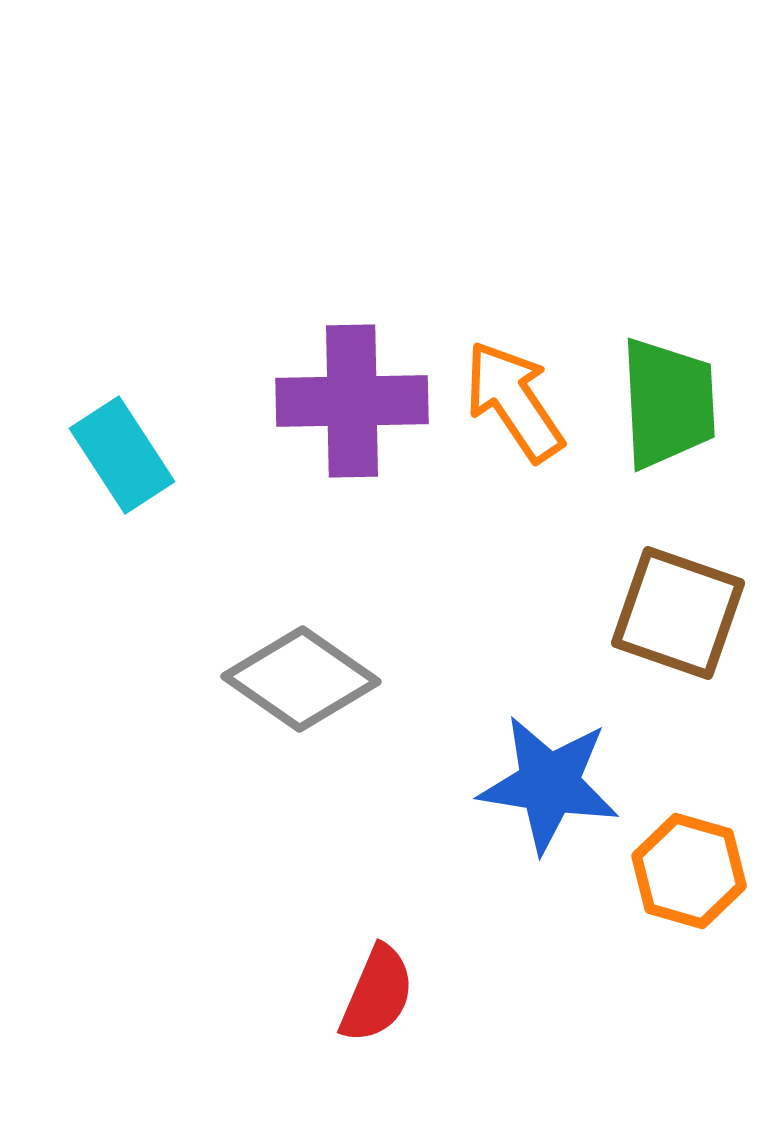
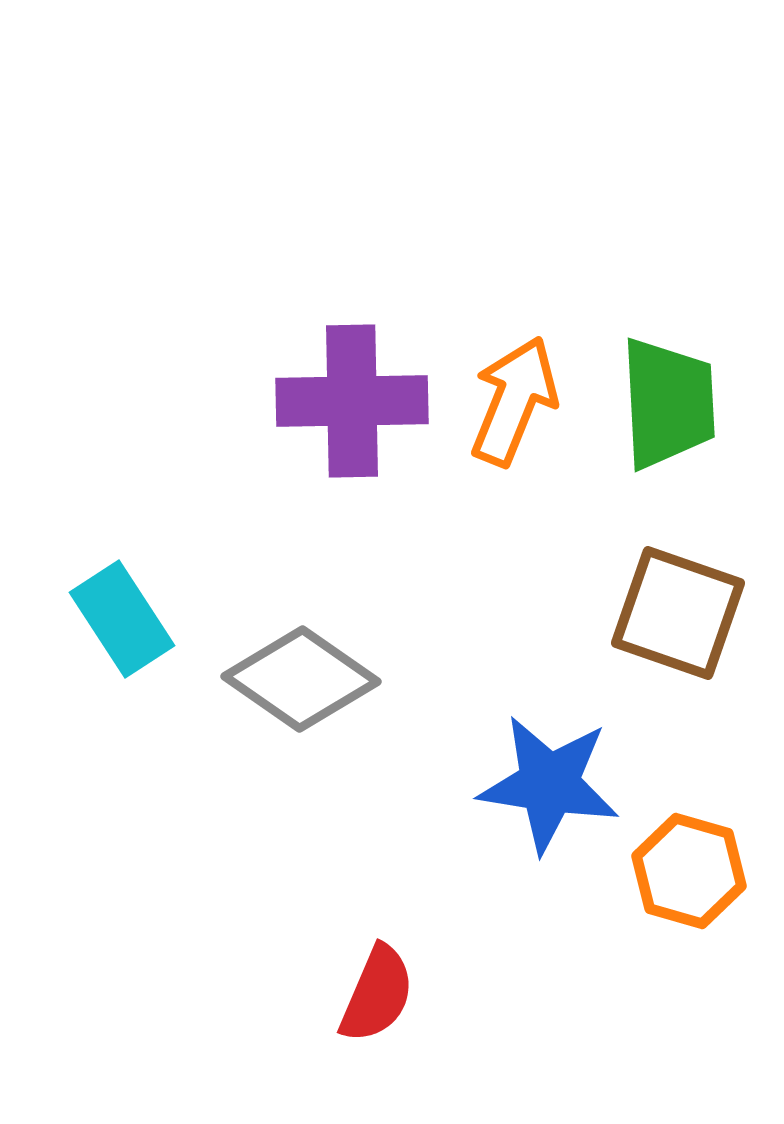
orange arrow: rotated 56 degrees clockwise
cyan rectangle: moved 164 px down
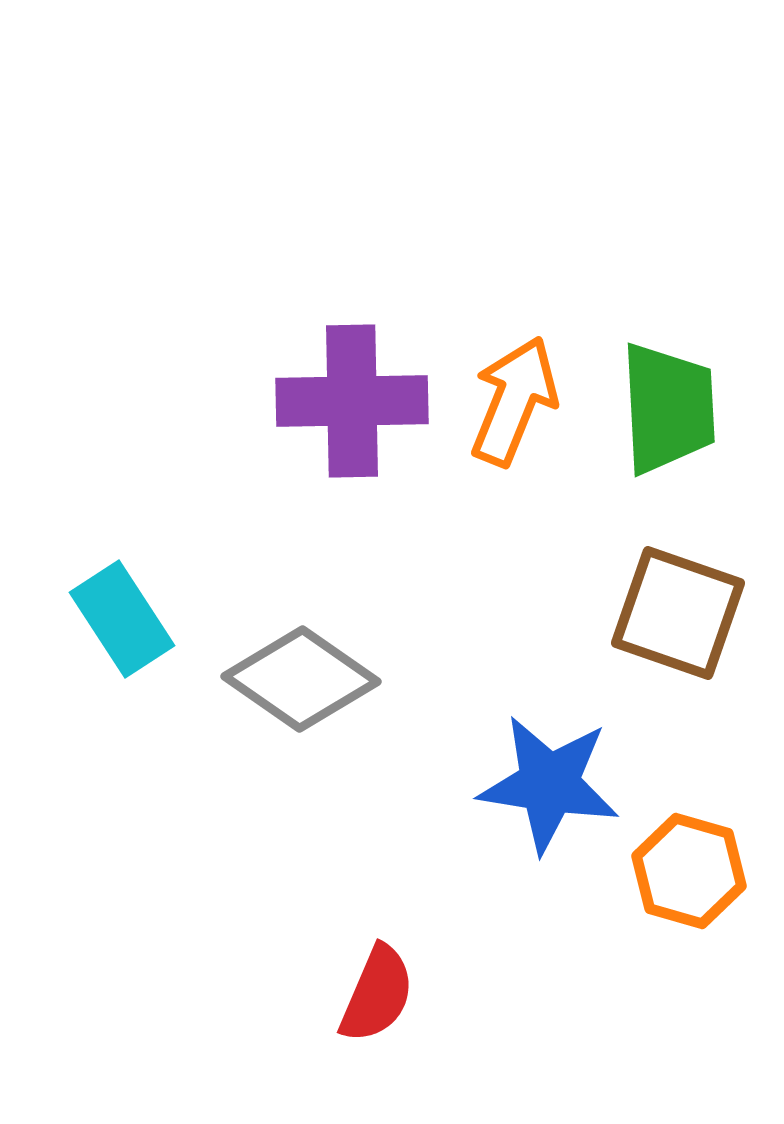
green trapezoid: moved 5 px down
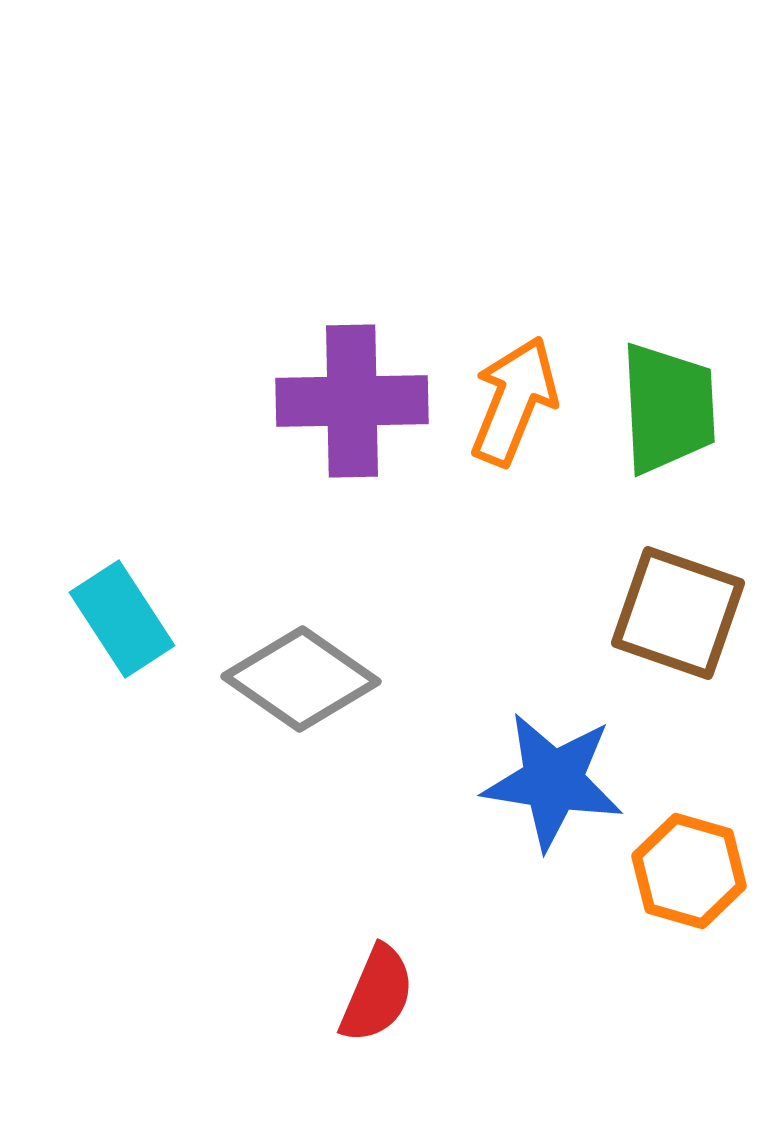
blue star: moved 4 px right, 3 px up
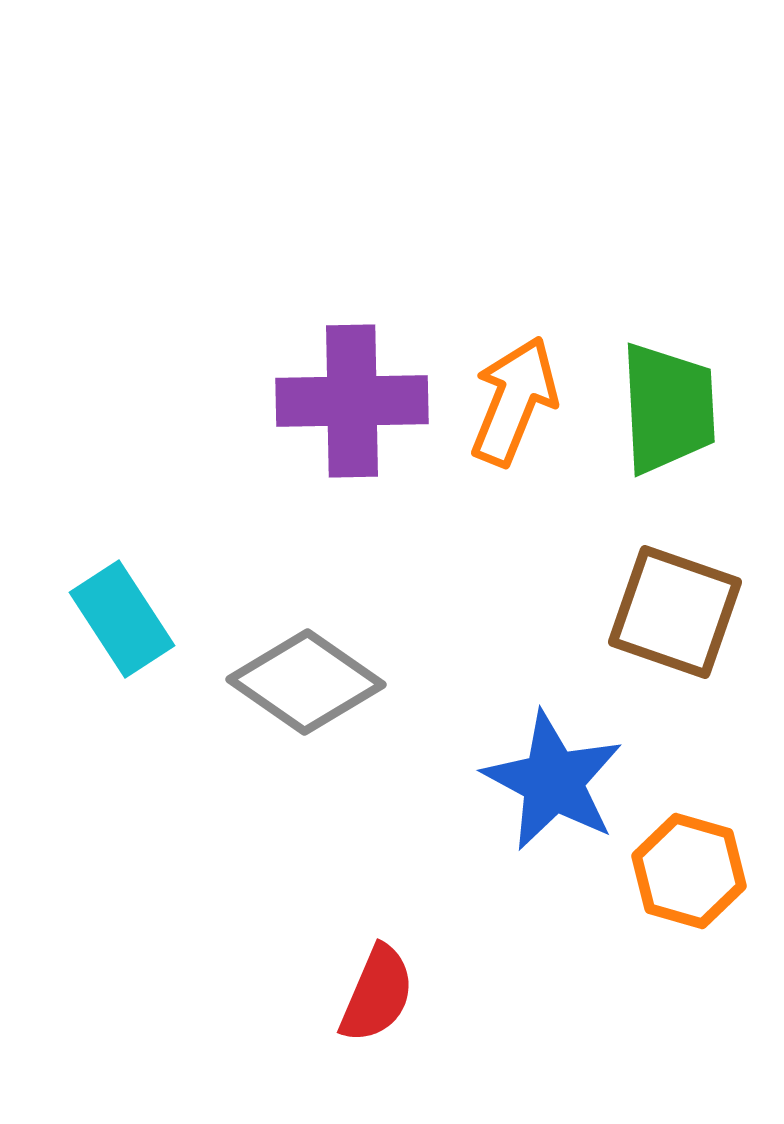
brown square: moved 3 px left, 1 px up
gray diamond: moved 5 px right, 3 px down
blue star: rotated 19 degrees clockwise
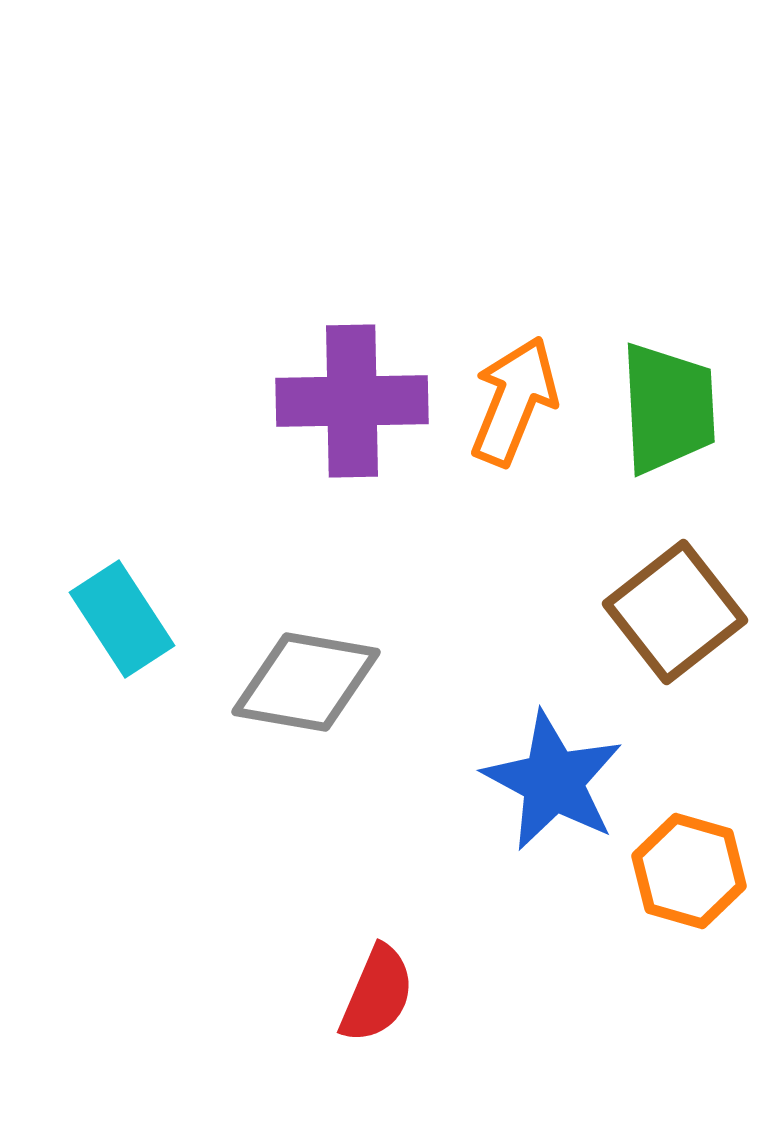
brown square: rotated 33 degrees clockwise
gray diamond: rotated 25 degrees counterclockwise
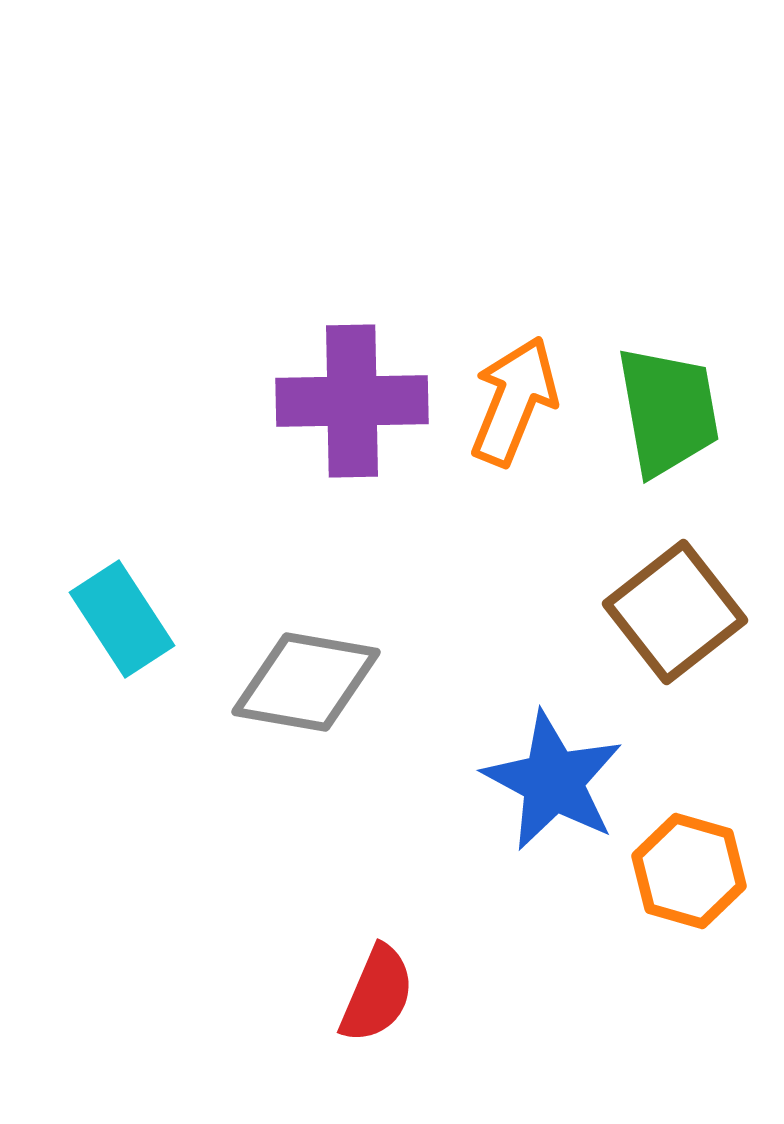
green trapezoid: moved 3 px down; rotated 7 degrees counterclockwise
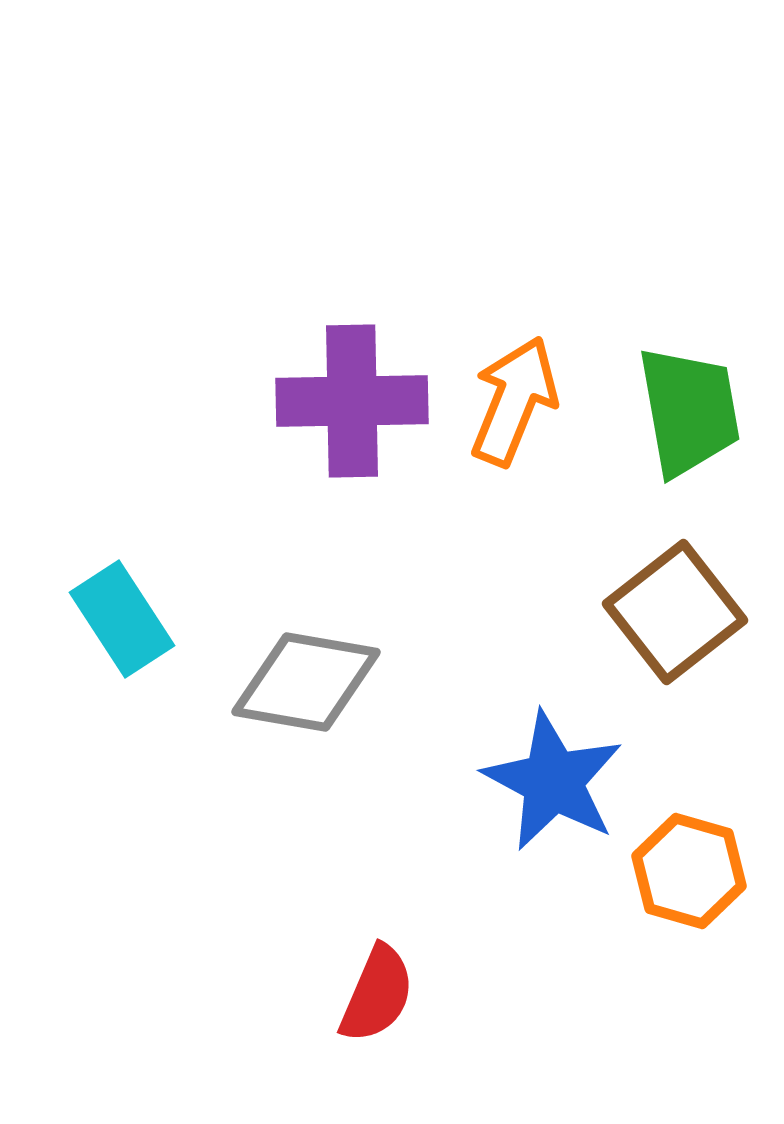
green trapezoid: moved 21 px right
